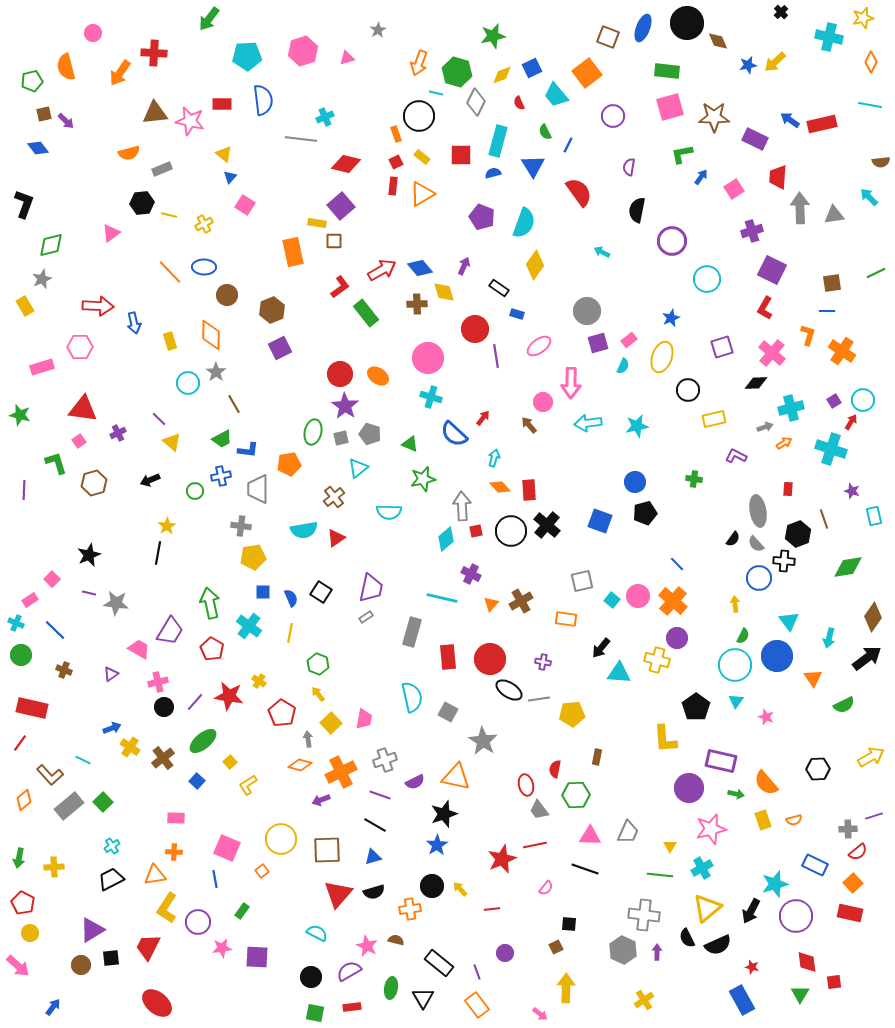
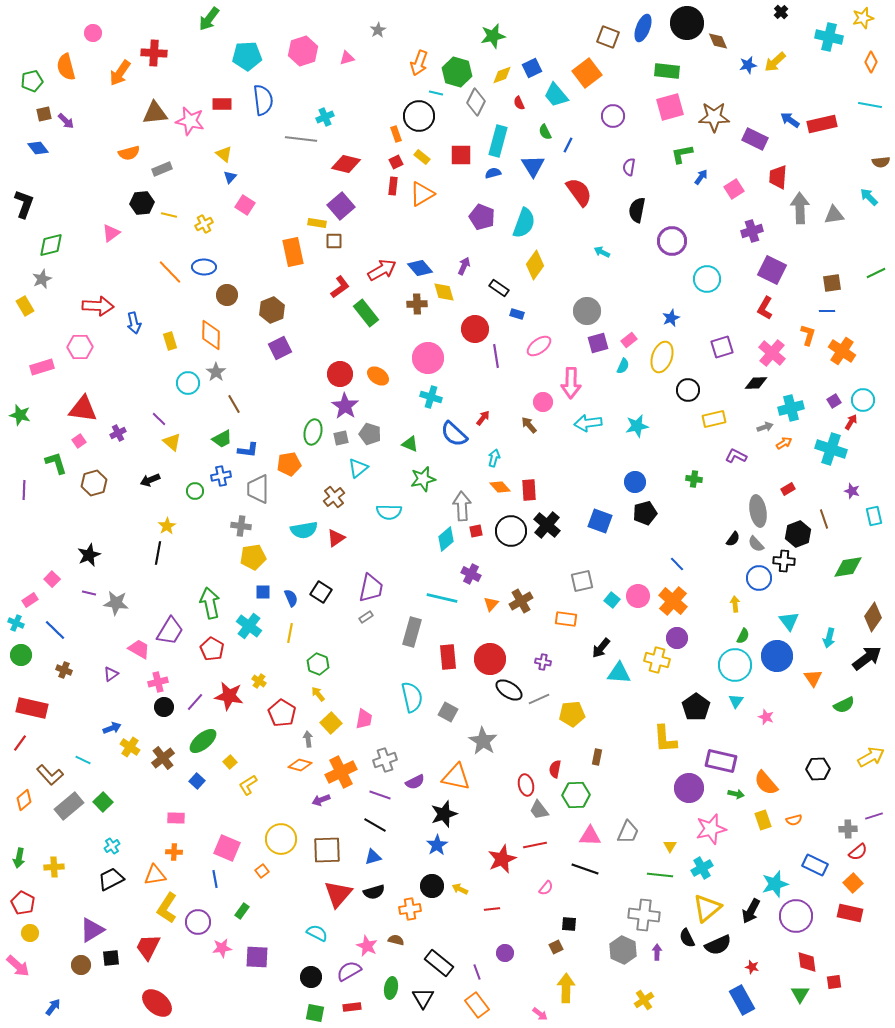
red rectangle at (788, 489): rotated 56 degrees clockwise
gray line at (539, 699): rotated 15 degrees counterclockwise
yellow arrow at (460, 889): rotated 21 degrees counterclockwise
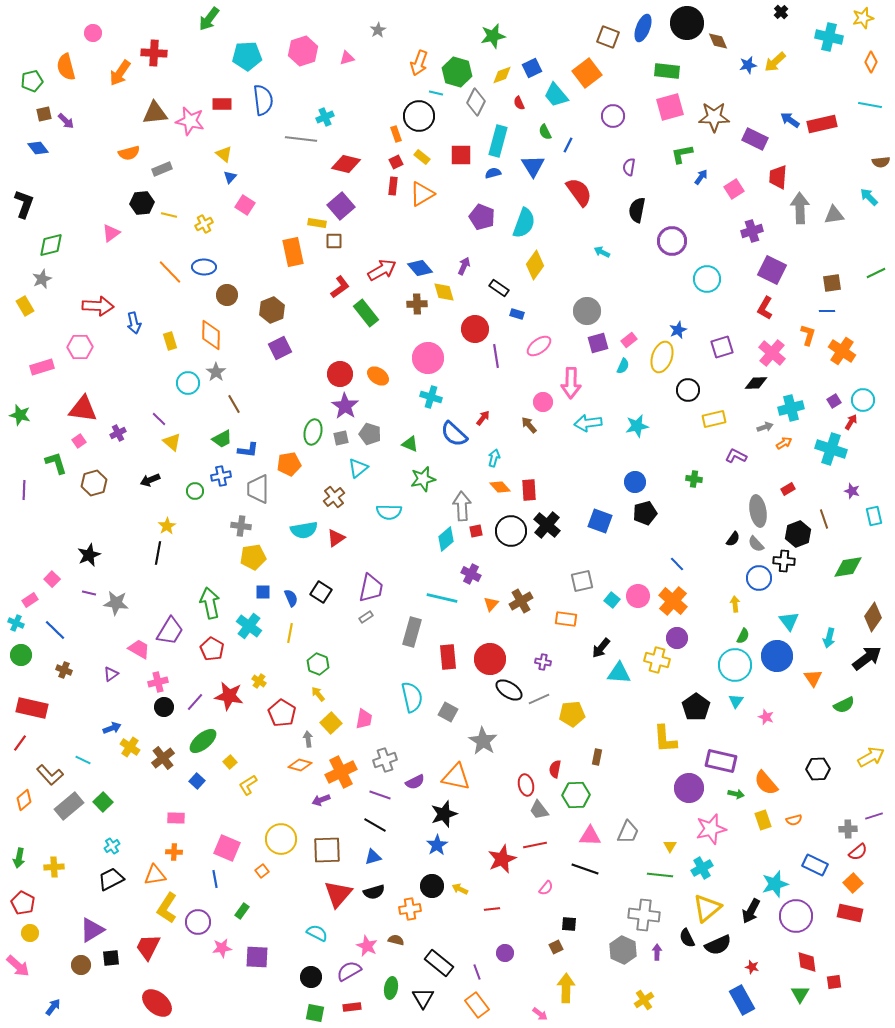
blue star at (671, 318): moved 7 px right, 12 px down
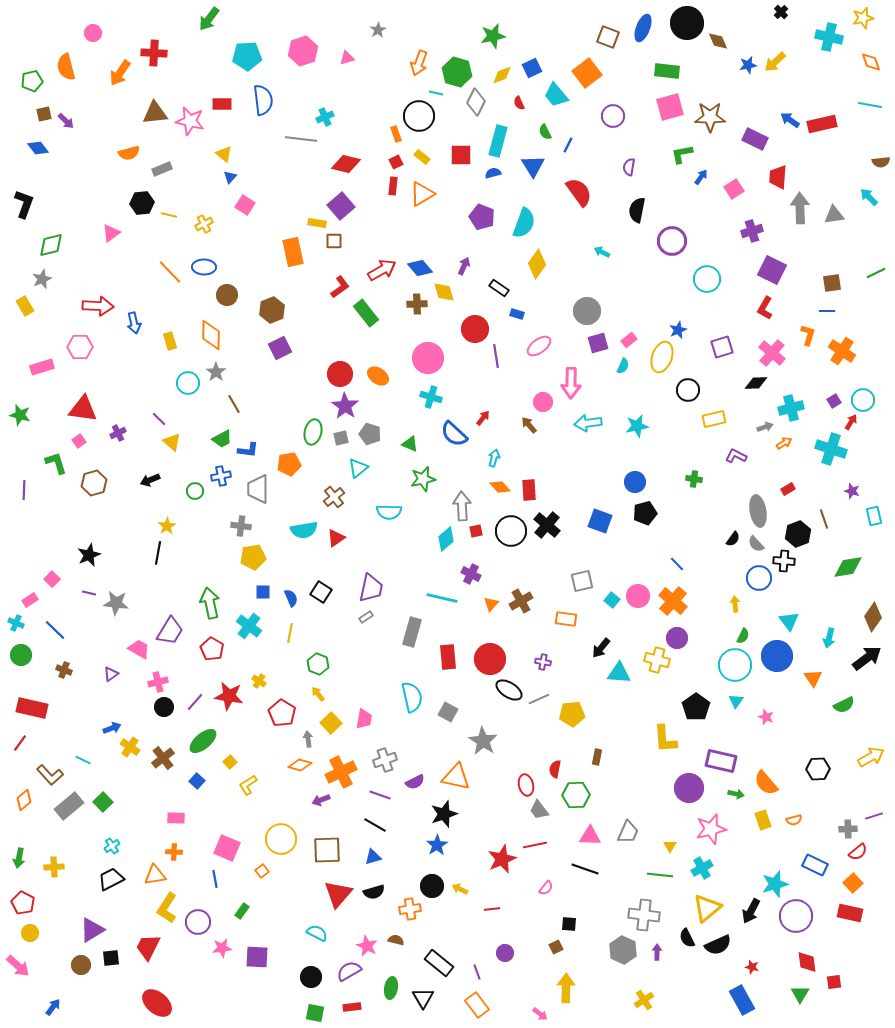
orange diamond at (871, 62): rotated 45 degrees counterclockwise
brown star at (714, 117): moved 4 px left
yellow diamond at (535, 265): moved 2 px right, 1 px up
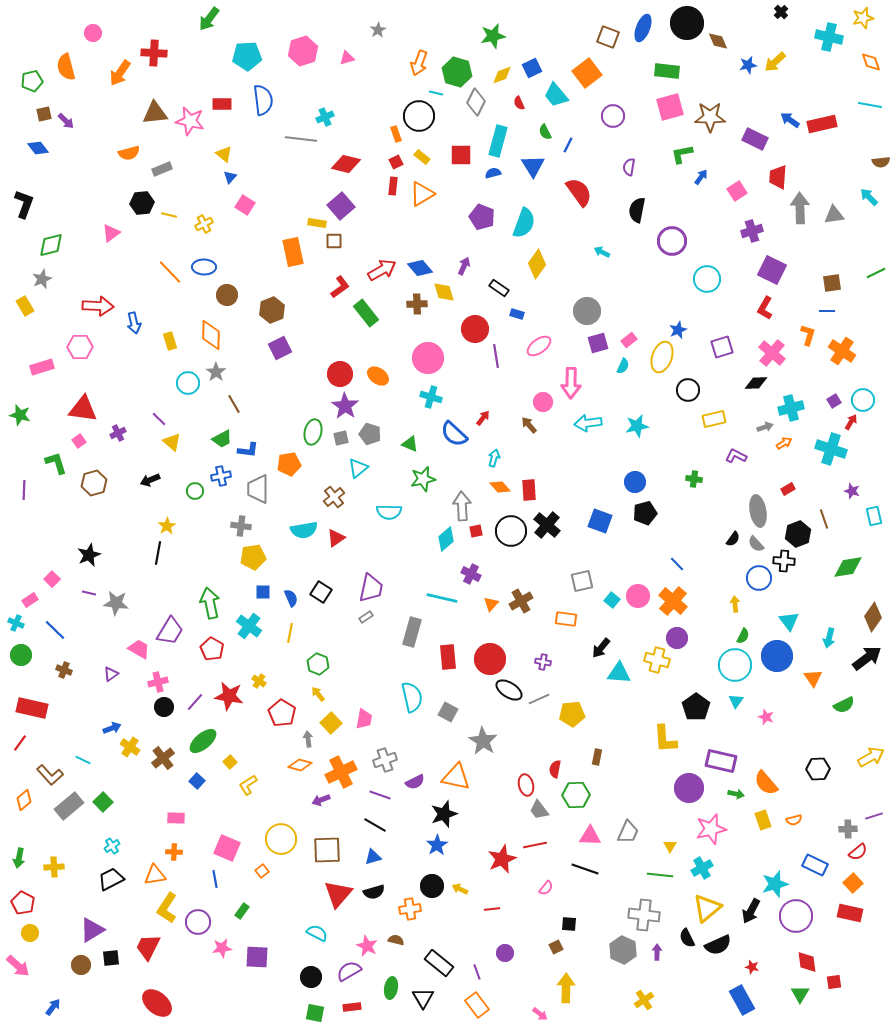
pink square at (734, 189): moved 3 px right, 2 px down
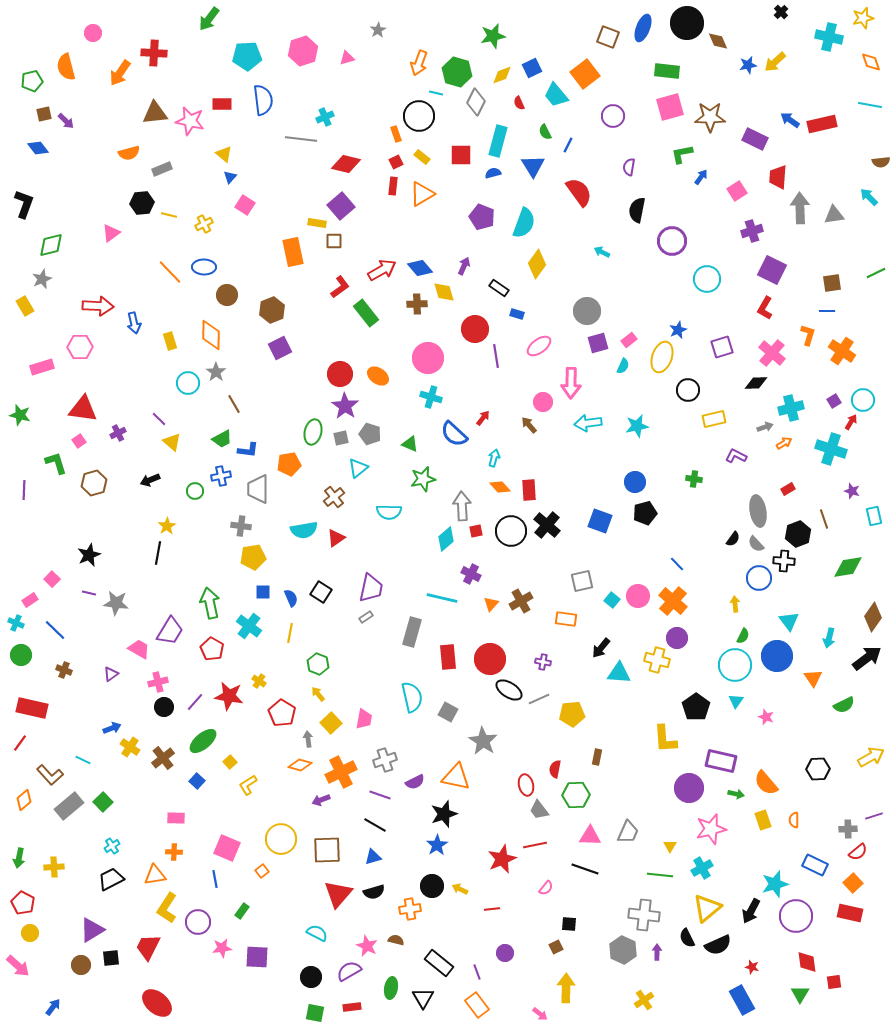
orange square at (587, 73): moved 2 px left, 1 px down
orange semicircle at (794, 820): rotated 105 degrees clockwise
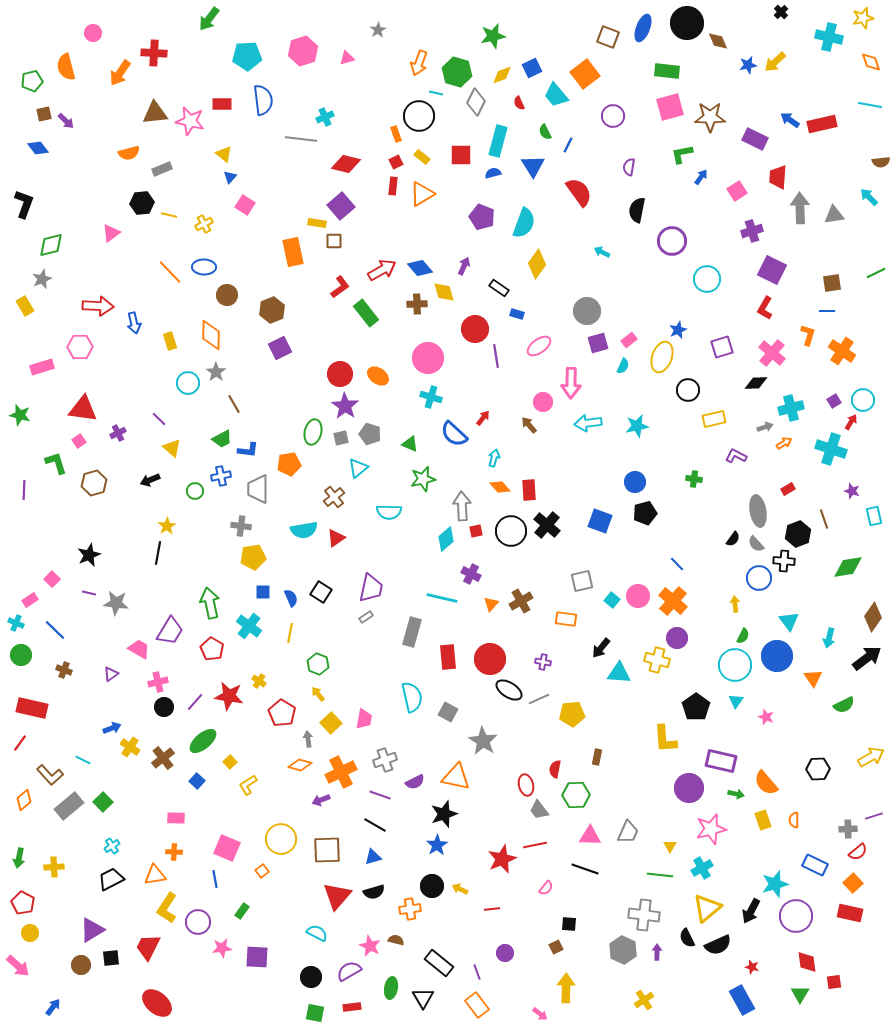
yellow triangle at (172, 442): moved 6 px down
red triangle at (338, 894): moved 1 px left, 2 px down
pink star at (367, 946): moved 3 px right
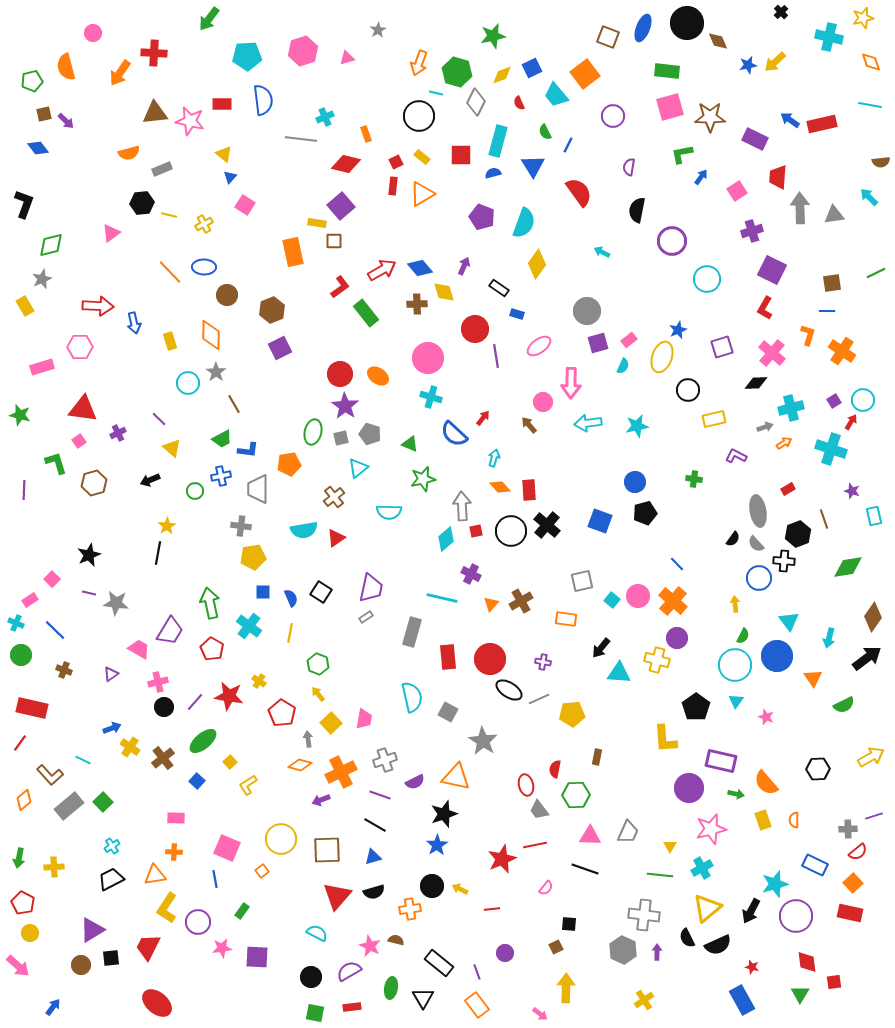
orange rectangle at (396, 134): moved 30 px left
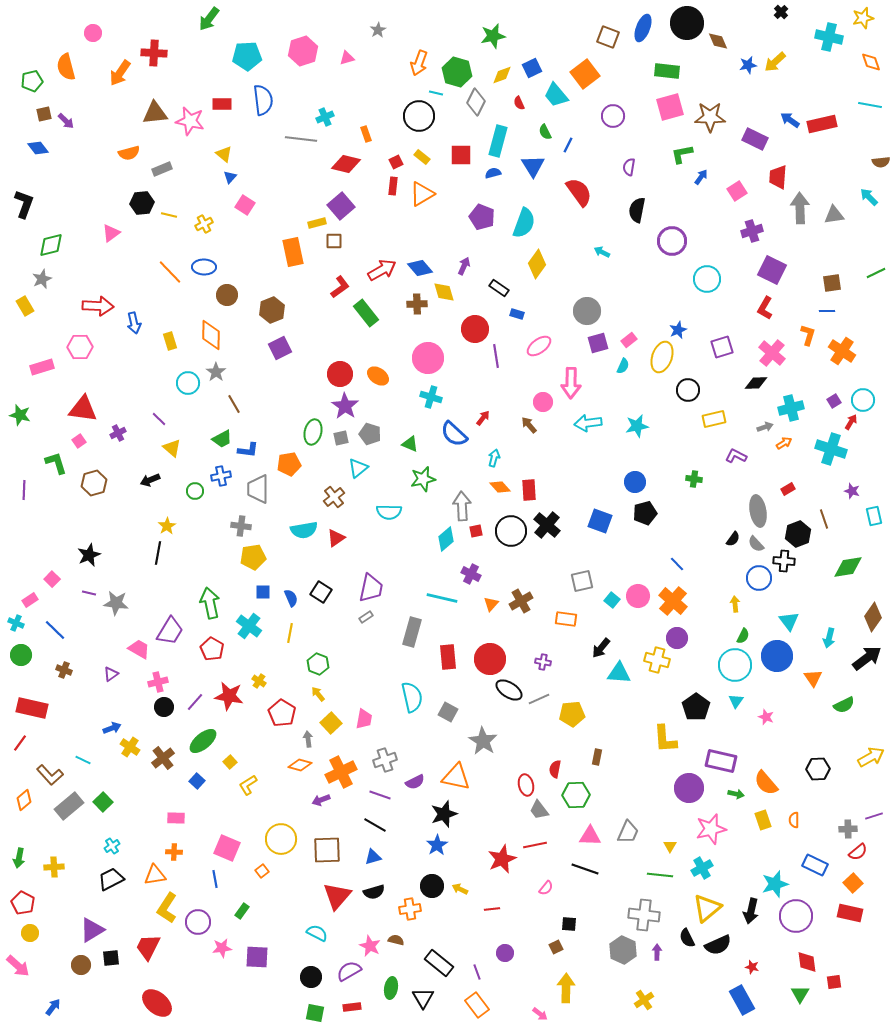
yellow rectangle at (317, 223): rotated 24 degrees counterclockwise
black arrow at (751, 911): rotated 15 degrees counterclockwise
